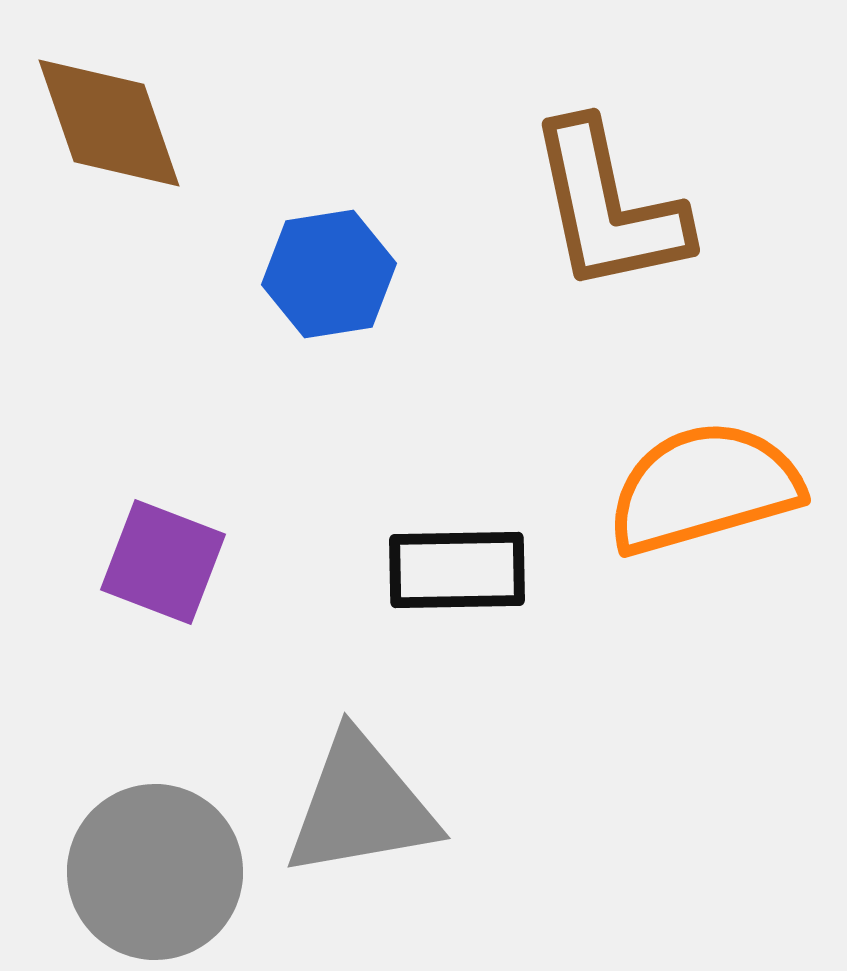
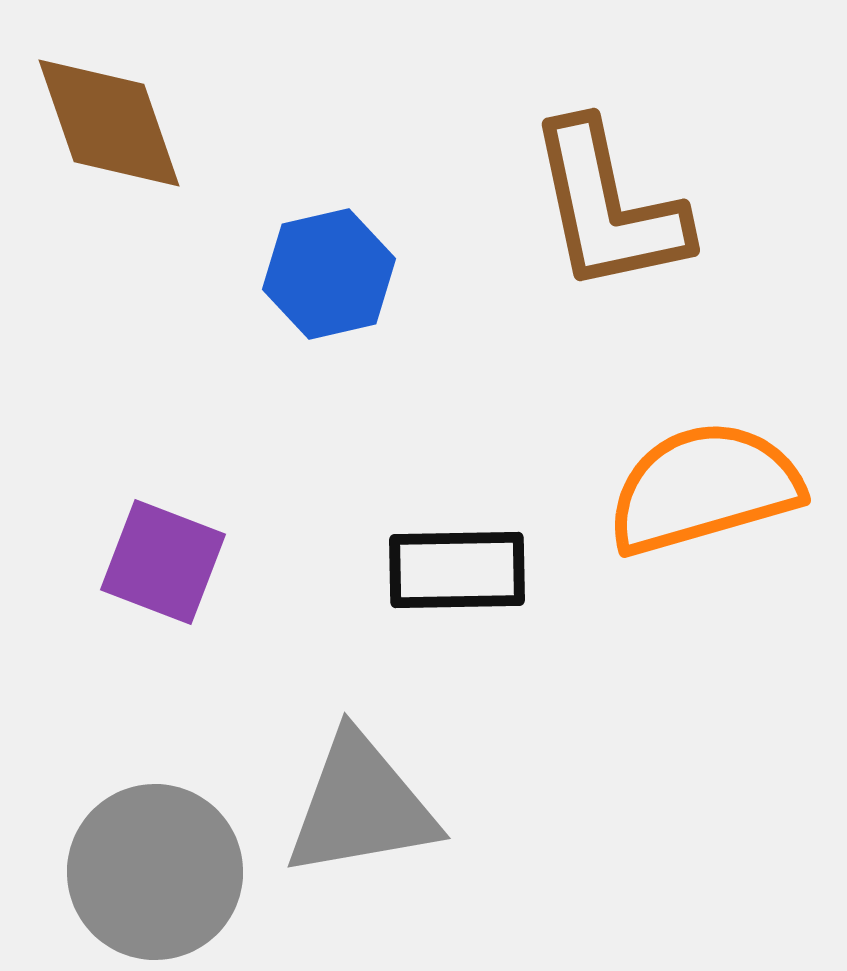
blue hexagon: rotated 4 degrees counterclockwise
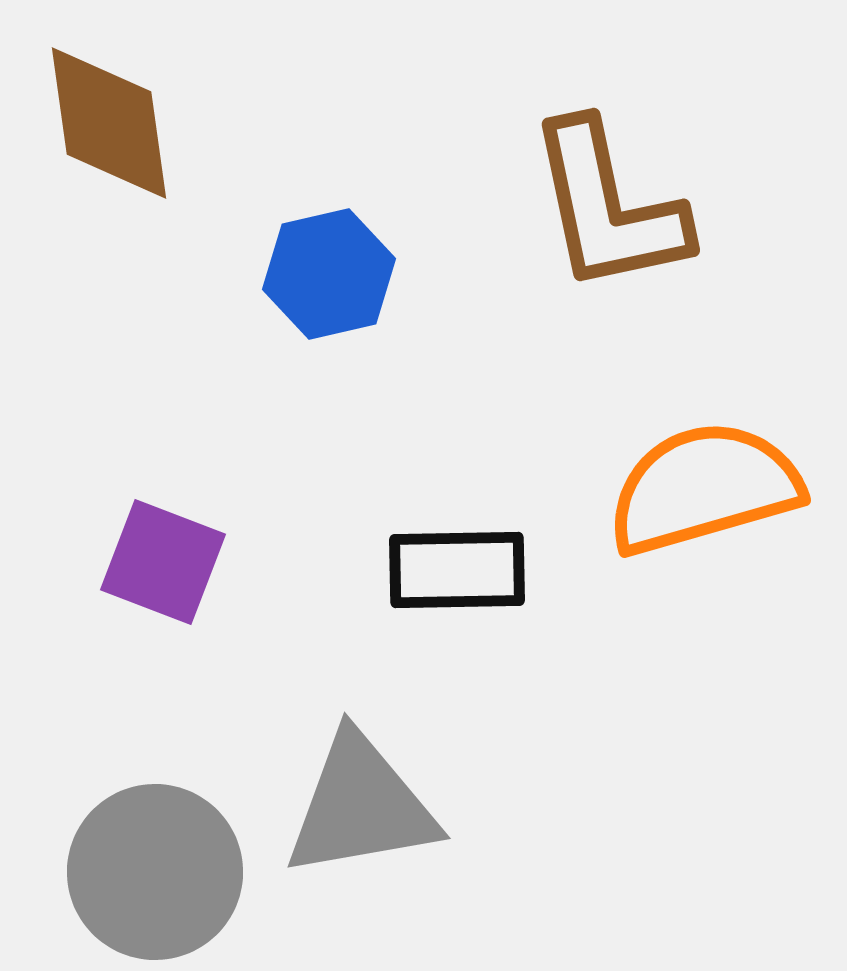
brown diamond: rotated 11 degrees clockwise
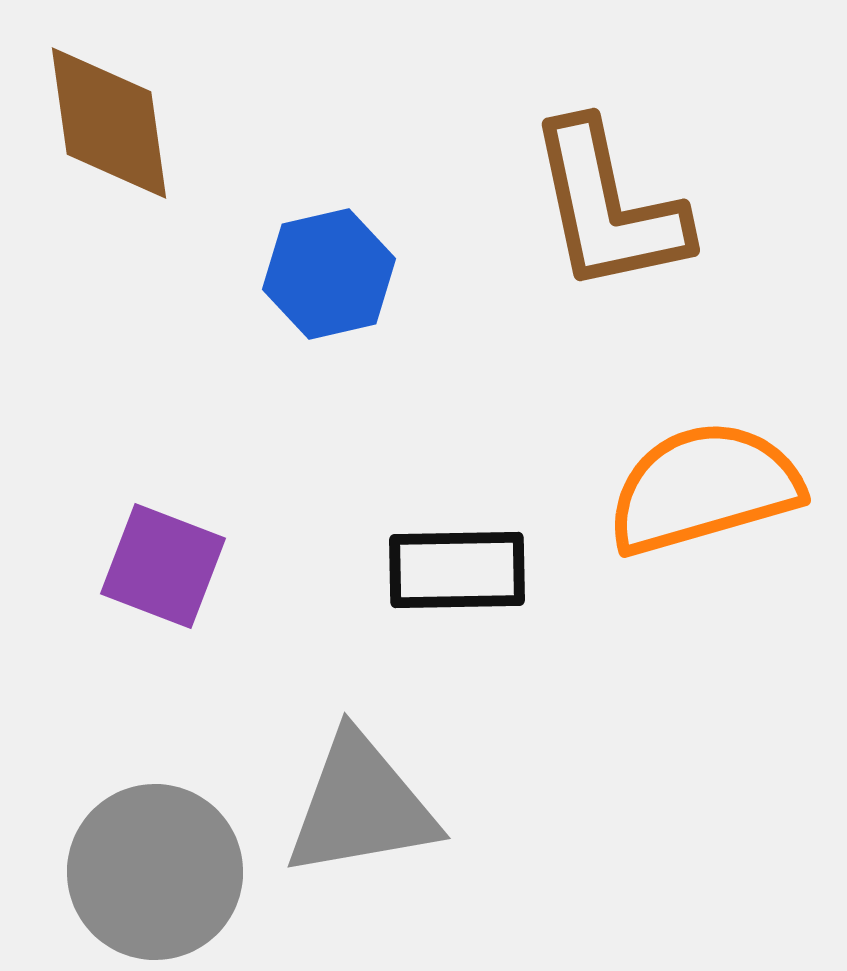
purple square: moved 4 px down
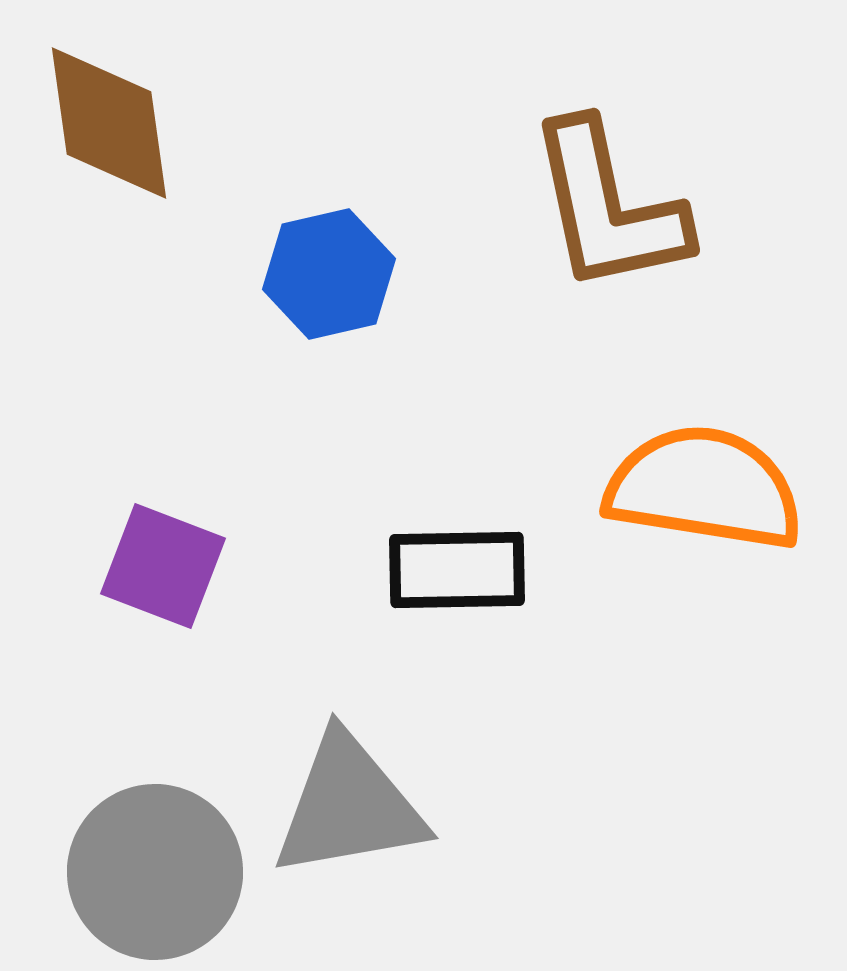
orange semicircle: rotated 25 degrees clockwise
gray triangle: moved 12 px left
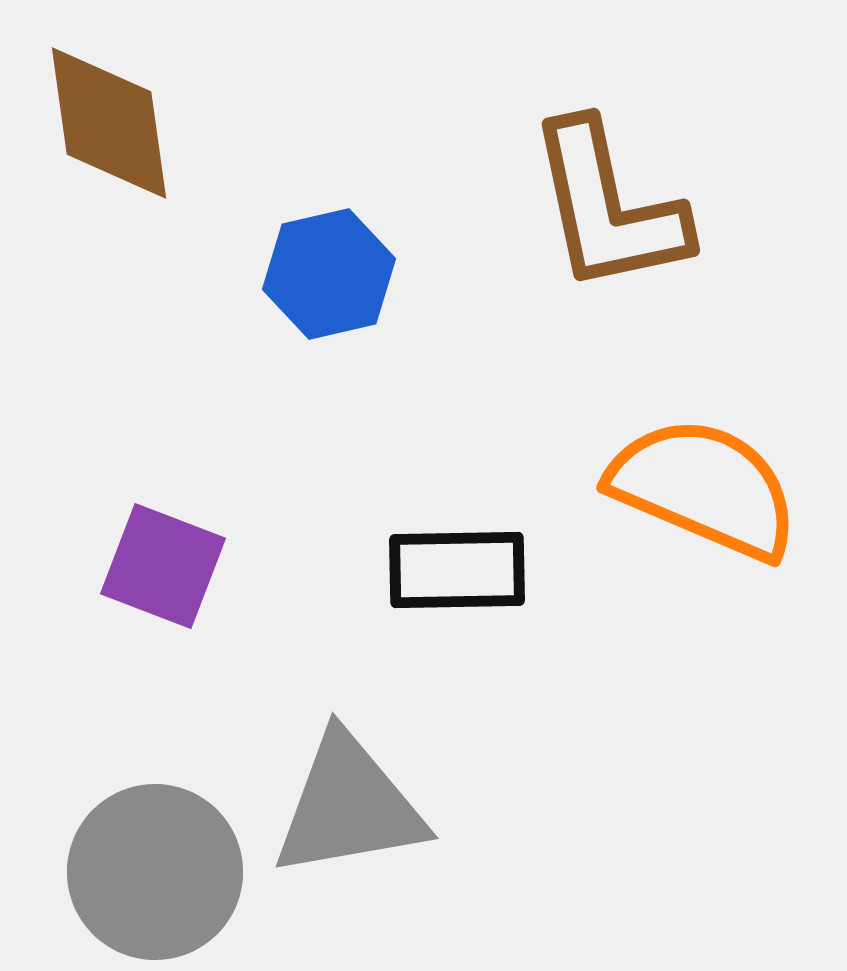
orange semicircle: rotated 14 degrees clockwise
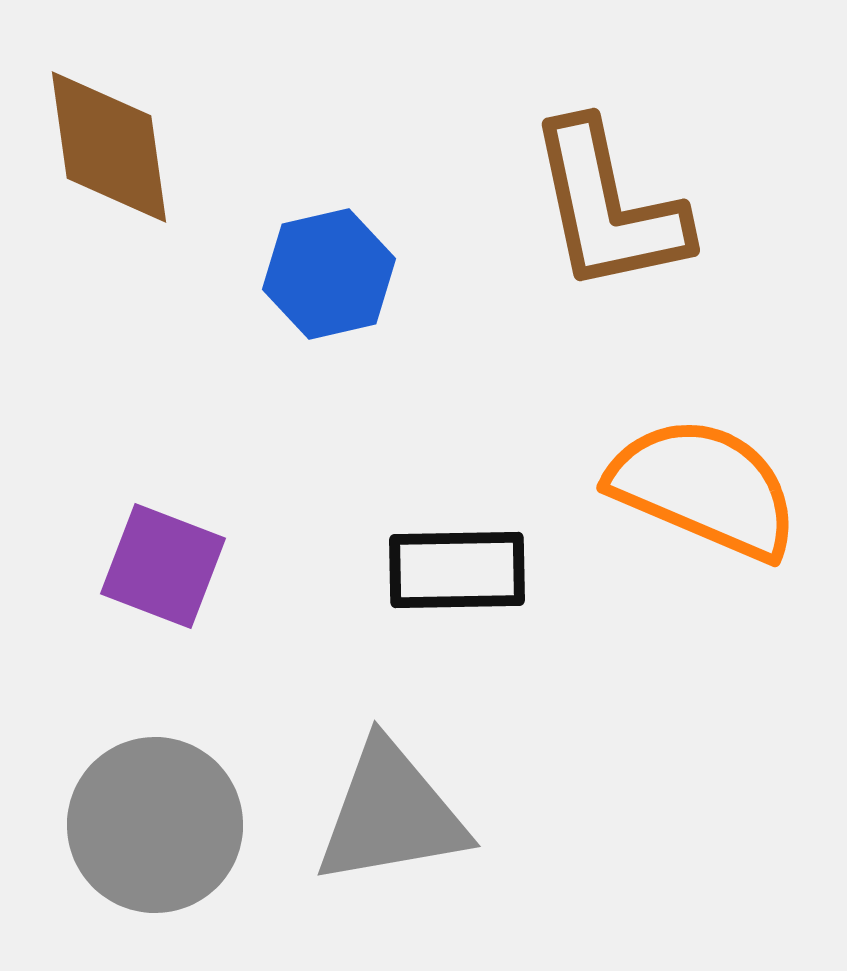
brown diamond: moved 24 px down
gray triangle: moved 42 px right, 8 px down
gray circle: moved 47 px up
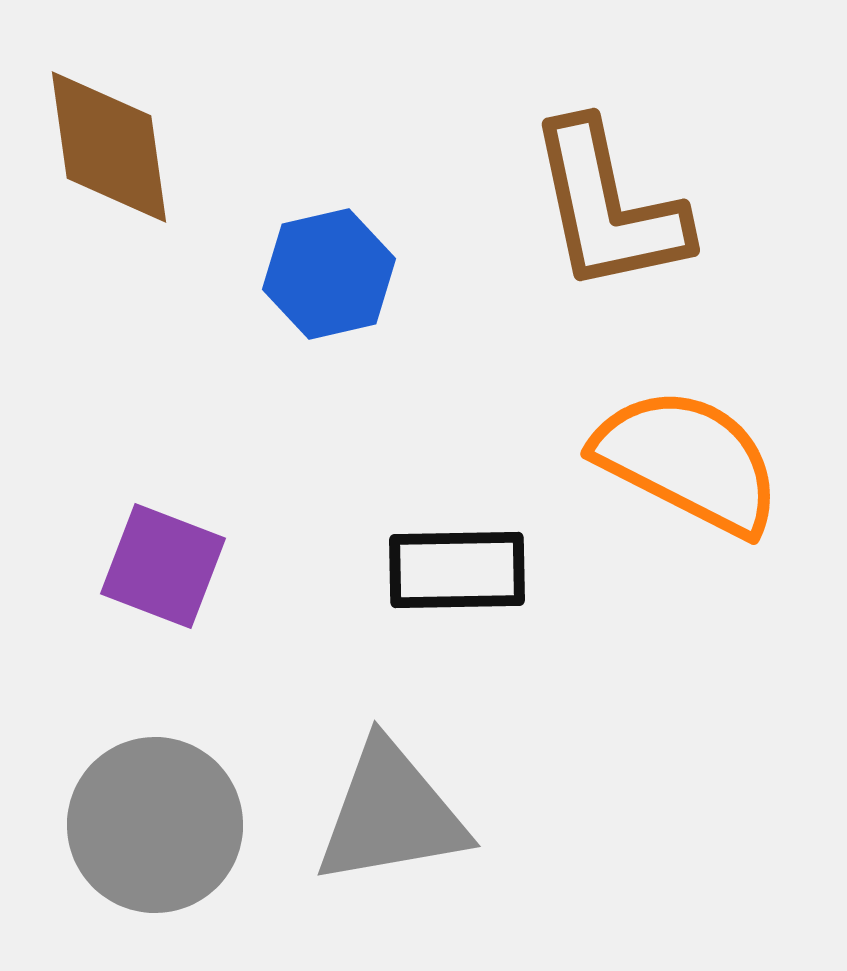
orange semicircle: moved 16 px left, 27 px up; rotated 4 degrees clockwise
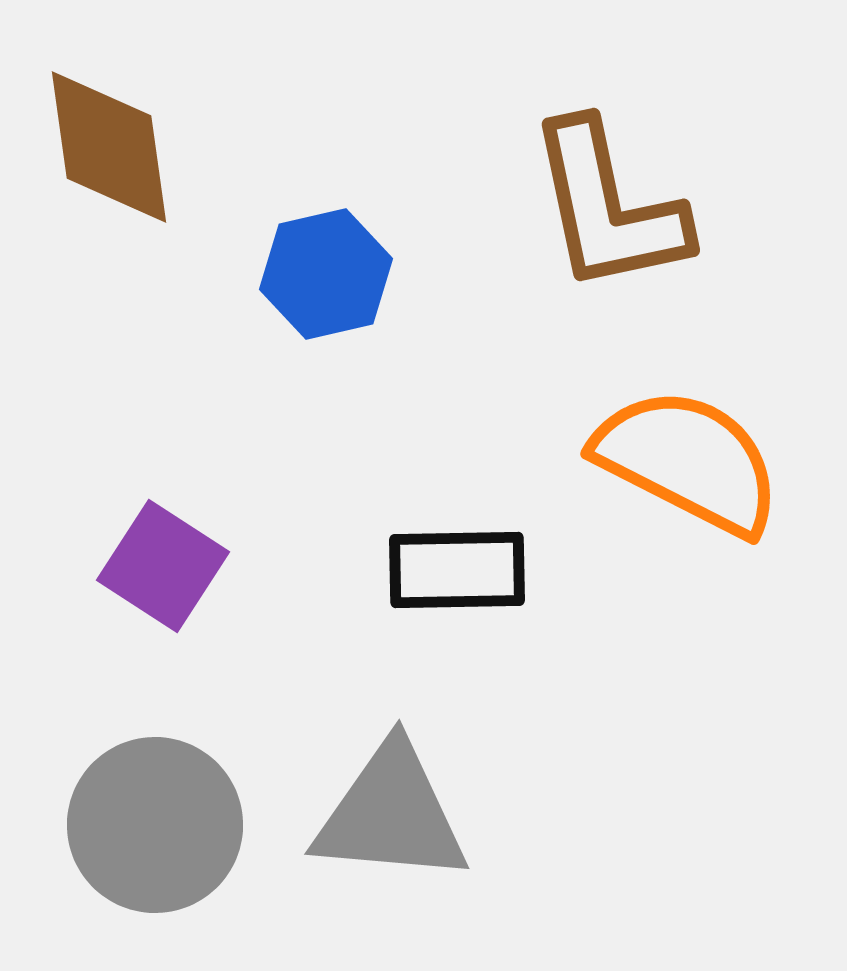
blue hexagon: moved 3 px left
purple square: rotated 12 degrees clockwise
gray triangle: rotated 15 degrees clockwise
